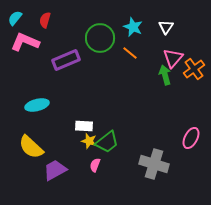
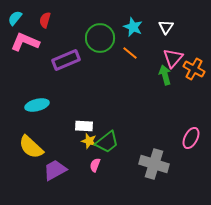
orange cross: rotated 25 degrees counterclockwise
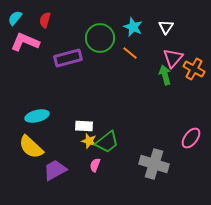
purple rectangle: moved 2 px right, 2 px up; rotated 8 degrees clockwise
cyan ellipse: moved 11 px down
pink ellipse: rotated 10 degrees clockwise
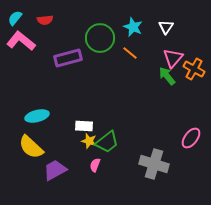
red semicircle: rotated 112 degrees counterclockwise
pink L-shape: moved 4 px left, 1 px up; rotated 16 degrees clockwise
green arrow: moved 2 px right, 1 px down; rotated 24 degrees counterclockwise
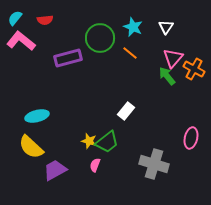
white rectangle: moved 42 px right, 15 px up; rotated 54 degrees counterclockwise
pink ellipse: rotated 25 degrees counterclockwise
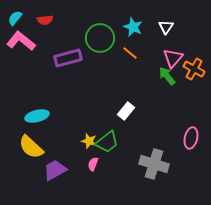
pink semicircle: moved 2 px left, 1 px up
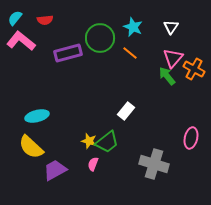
white triangle: moved 5 px right
purple rectangle: moved 5 px up
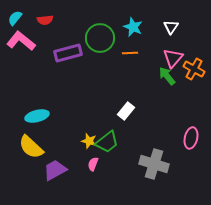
orange line: rotated 42 degrees counterclockwise
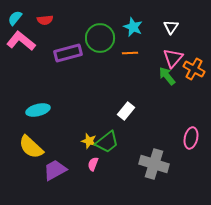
cyan ellipse: moved 1 px right, 6 px up
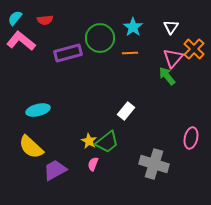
cyan star: rotated 12 degrees clockwise
orange cross: moved 20 px up; rotated 15 degrees clockwise
yellow star: rotated 14 degrees clockwise
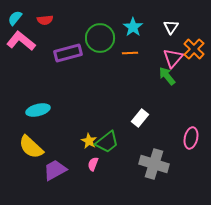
white rectangle: moved 14 px right, 7 px down
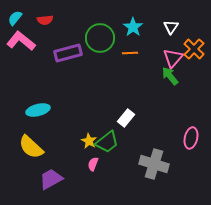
green arrow: moved 3 px right
white rectangle: moved 14 px left
purple trapezoid: moved 4 px left, 9 px down
